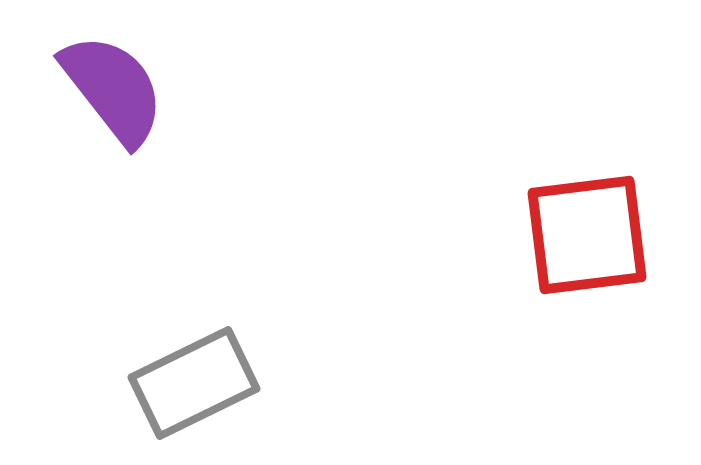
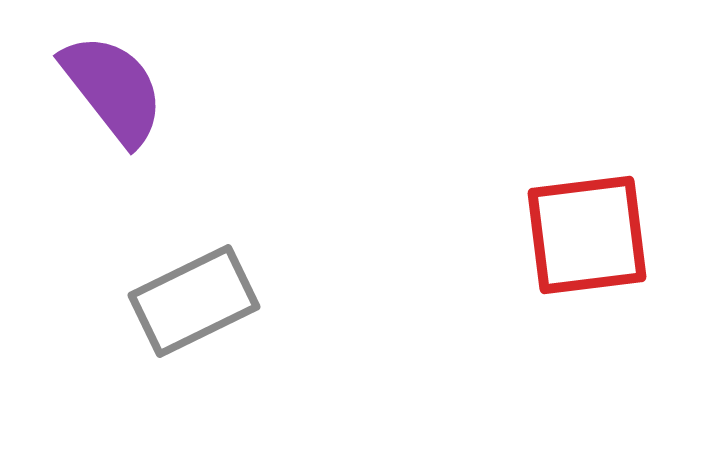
gray rectangle: moved 82 px up
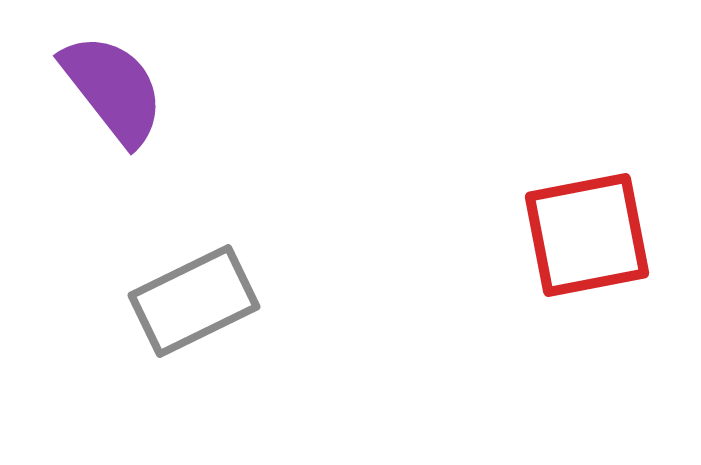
red square: rotated 4 degrees counterclockwise
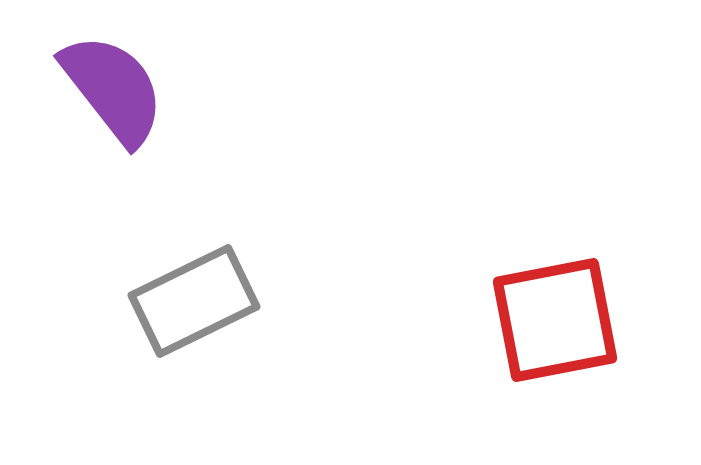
red square: moved 32 px left, 85 px down
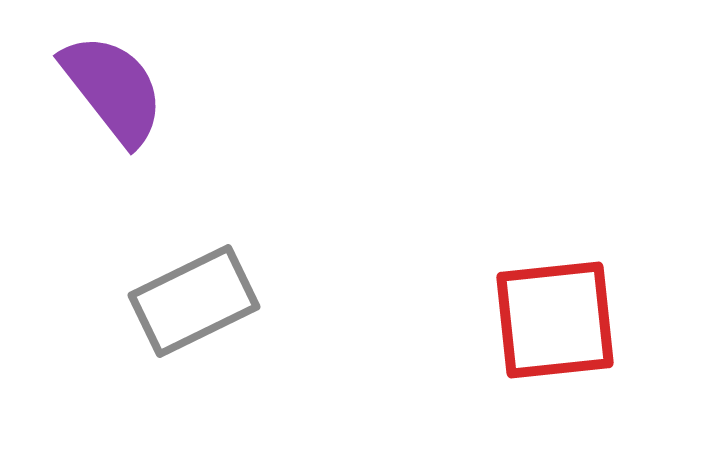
red square: rotated 5 degrees clockwise
